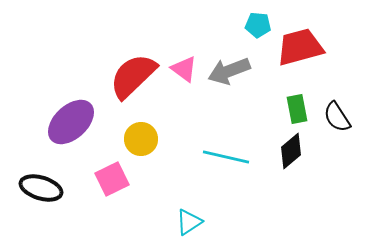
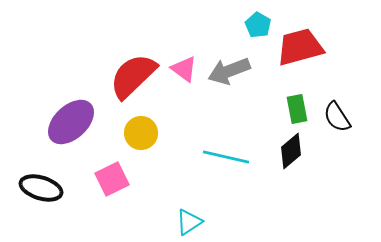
cyan pentagon: rotated 25 degrees clockwise
yellow circle: moved 6 px up
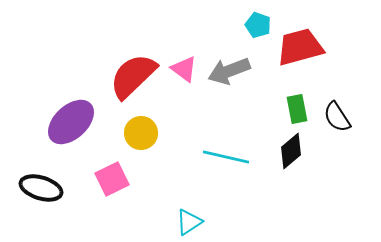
cyan pentagon: rotated 10 degrees counterclockwise
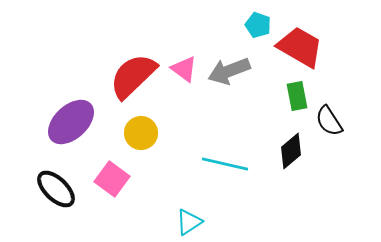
red trapezoid: rotated 45 degrees clockwise
green rectangle: moved 13 px up
black semicircle: moved 8 px left, 4 px down
cyan line: moved 1 px left, 7 px down
pink square: rotated 28 degrees counterclockwise
black ellipse: moved 15 px right, 1 px down; rotated 27 degrees clockwise
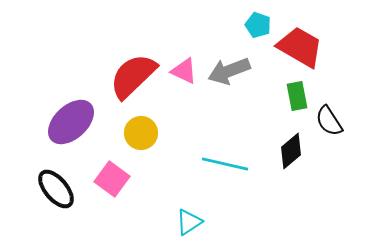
pink triangle: moved 2 px down; rotated 12 degrees counterclockwise
black ellipse: rotated 6 degrees clockwise
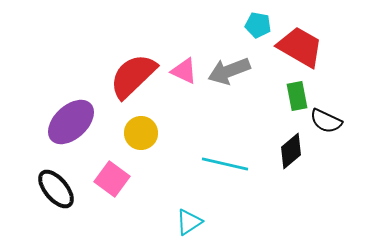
cyan pentagon: rotated 10 degrees counterclockwise
black semicircle: moved 3 px left; rotated 32 degrees counterclockwise
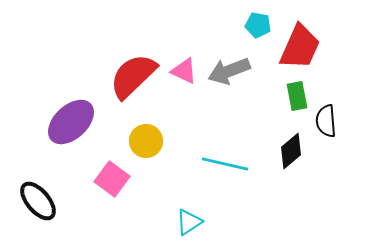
red trapezoid: rotated 84 degrees clockwise
black semicircle: rotated 60 degrees clockwise
yellow circle: moved 5 px right, 8 px down
black ellipse: moved 18 px left, 12 px down
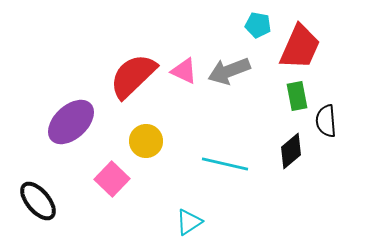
pink square: rotated 8 degrees clockwise
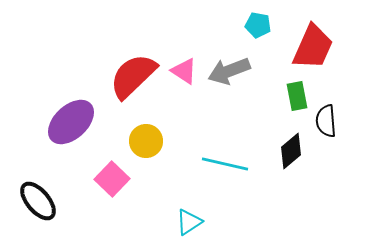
red trapezoid: moved 13 px right
pink triangle: rotated 8 degrees clockwise
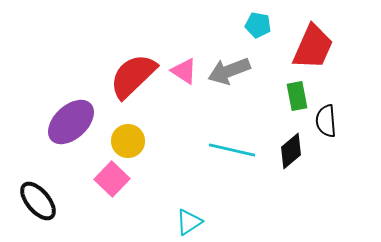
yellow circle: moved 18 px left
cyan line: moved 7 px right, 14 px up
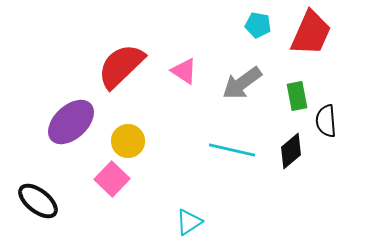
red trapezoid: moved 2 px left, 14 px up
gray arrow: moved 13 px right, 12 px down; rotated 15 degrees counterclockwise
red semicircle: moved 12 px left, 10 px up
black ellipse: rotated 12 degrees counterclockwise
